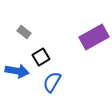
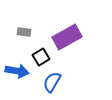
gray rectangle: rotated 32 degrees counterclockwise
purple rectangle: moved 27 px left
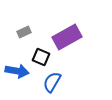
gray rectangle: rotated 32 degrees counterclockwise
black square: rotated 36 degrees counterclockwise
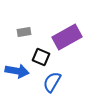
gray rectangle: rotated 16 degrees clockwise
